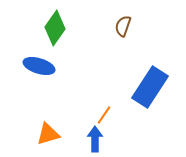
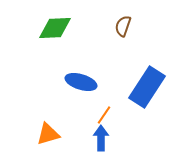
green diamond: rotated 52 degrees clockwise
blue ellipse: moved 42 px right, 16 px down
blue rectangle: moved 3 px left
blue arrow: moved 6 px right, 1 px up
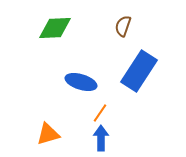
blue rectangle: moved 8 px left, 16 px up
orange line: moved 4 px left, 2 px up
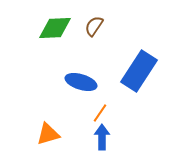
brown semicircle: moved 29 px left; rotated 15 degrees clockwise
blue arrow: moved 1 px right, 1 px up
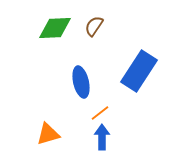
blue ellipse: rotated 60 degrees clockwise
orange line: rotated 18 degrees clockwise
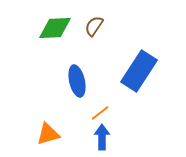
blue ellipse: moved 4 px left, 1 px up
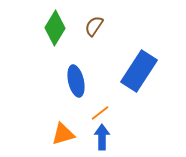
green diamond: rotated 56 degrees counterclockwise
blue ellipse: moved 1 px left
orange triangle: moved 15 px right
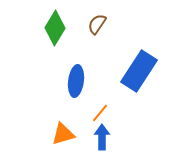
brown semicircle: moved 3 px right, 2 px up
blue ellipse: rotated 20 degrees clockwise
orange line: rotated 12 degrees counterclockwise
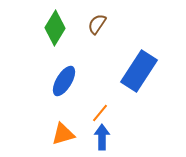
blue ellipse: moved 12 px left; rotated 24 degrees clockwise
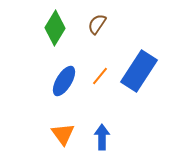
orange line: moved 37 px up
orange triangle: rotated 50 degrees counterclockwise
